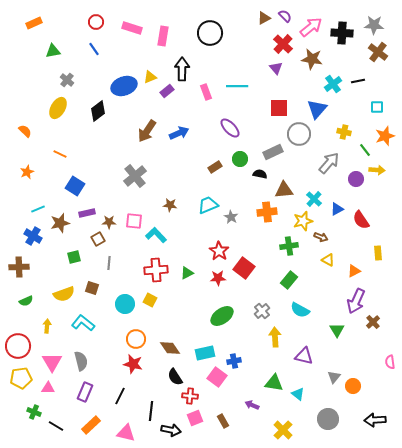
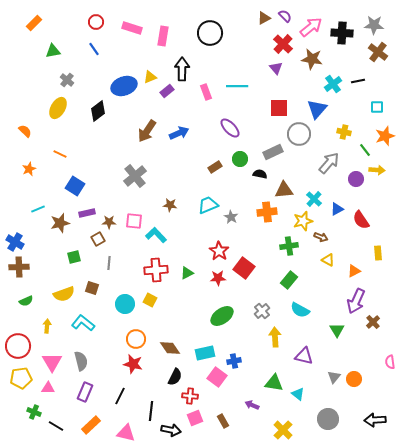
orange rectangle at (34, 23): rotated 21 degrees counterclockwise
orange star at (27, 172): moved 2 px right, 3 px up
blue cross at (33, 236): moved 18 px left, 6 px down
black semicircle at (175, 377): rotated 120 degrees counterclockwise
orange circle at (353, 386): moved 1 px right, 7 px up
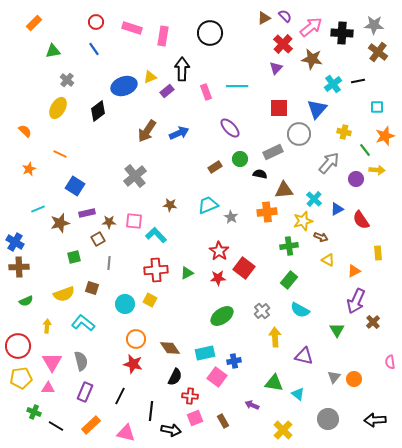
purple triangle at (276, 68): rotated 24 degrees clockwise
